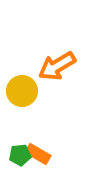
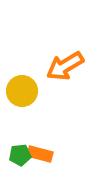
orange arrow: moved 8 px right
orange rectangle: moved 2 px right; rotated 15 degrees counterclockwise
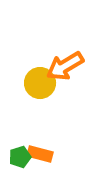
yellow circle: moved 18 px right, 8 px up
green pentagon: moved 2 px down; rotated 10 degrees counterclockwise
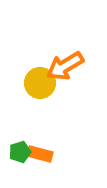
green pentagon: moved 5 px up
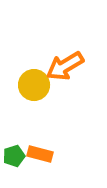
yellow circle: moved 6 px left, 2 px down
green pentagon: moved 6 px left, 4 px down
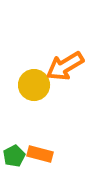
green pentagon: rotated 10 degrees counterclockwise
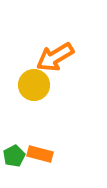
orange arrow: moved 10 px left, 9 px up
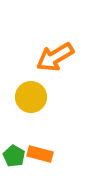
yellow circle: moved 3 px left, 12 px down
green pentagon: rotated 15 degrees counterclockwise
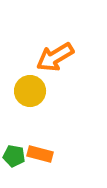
yellow circle: moved 1 px left, 6 px up
green pentagon: rotated 20 degrees counterclockwise
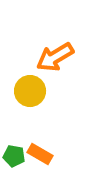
orange rectangle: rotated 15 degrees clockwise
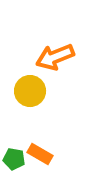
orange arrow: rotated 9 degrees clockwise
green pentagon: moved 3 px down
